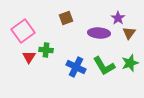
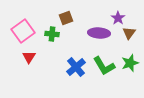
green cross: moved 6 px right, 16 px up
blue cross: rotated 24 degrees clockwise
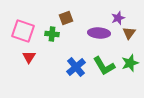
purple star: rotated 16 degrees clockwise
pink square: rotated 35 degrees counterclockwise
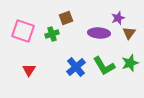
green cross: rotated 24 degrees counterclockwise
red triangle: moved 13 px down
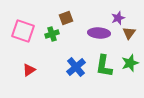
green L-shape: rotated 40 degrees clockwise
red triangle: rotated 24 degrees clockwise
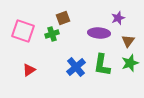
brown square: moved 3 px left
brown triangle: moved 1 px left, 8 px down
green L-shape: moved 2 px left, 1 px up
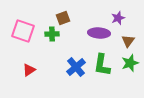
green cross: rotated 16 degrees clockwise
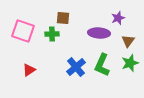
brown square: rotated 24 degrees clockwise
green L-shape: rotated 15 degrees clockwise
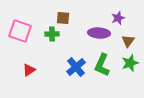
pink square: moved 3 px left
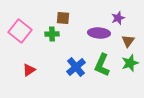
pink square: rotated 20 degrees clockwise
